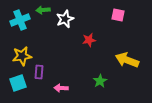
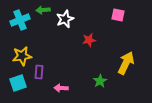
yellow arrow: moved 1 px left, 3 px down; rotated 95 degrees clockwise
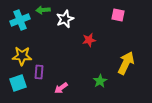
yellow star: rotated 12 degrees clockwise
pink arrow: rotated 40 degrees counterclockwise
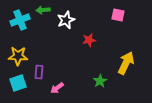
white star: moved 1 px right, 1 px down
yellow star: moved 4 px left
pink arrow: moved 4 px left
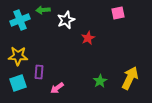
pink square: moved 2 px up; rotated 24 degrees counterclockwise
red star: moved 1 px left, 2 px up; rotated 16 degrees counterclockwise
yellow arrow: moved 4 px right, 15 px down
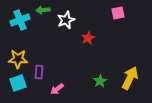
yellow star: moved 3 px down
pink arrow: moved 1 px down
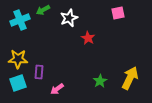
green arrow: rotated 24 degrees counterclockwise
white star: moved 3 px right, 2 px up
red star: rotated 16 degrees counterclockwise
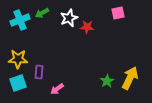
green arrow: moved 1 px left, 3 px down
red star: moved 1 px left, 11 px up; rotated 24 degrees counterclockwise
green star: moved 7 px right
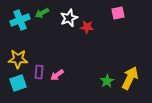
pink arrow: moved 14 px up
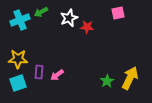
green arrow: moved 1 px left, 1 px up
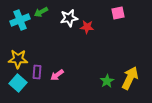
white star: rotated 12 degrees clockwise
purple rectangle: moved 2 px left
cyan square: rotated 30 degrees counterclockwise
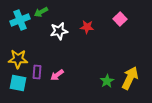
pink square: moved 2 px right, 6 px down; rotated 32 degrees counterclockwise
white star: moved 10 px left, 13 px down
cyan square: rotated 30 degrees counterclockwise
